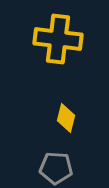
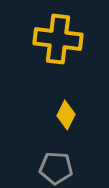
yellow diamond: moved 3 px up; rotated 12 degrees clockwise
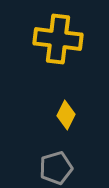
gray pentagon: rotated 20 degrees counterclockwise
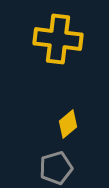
yellow diamond: moved 2 px right, 9 px down; rotated 24 degrees clockwise
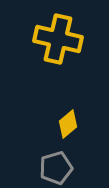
yellow cross: rotated 6 degrees clockwise
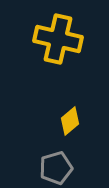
yellow diamond: moved 2 px right, 3 px up
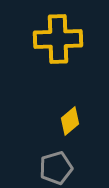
yellow cross: rotated 15 degrees counterclockwise
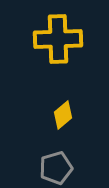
yellow diamond: moved 7 px left, 6 px up
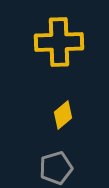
yellow cross: moved 1 px right, 3 px down
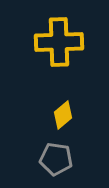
gray pentagon: moved 9 px up; rotated 24 degrees clockwise
